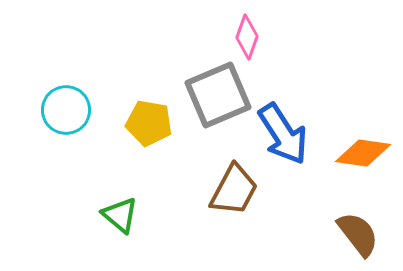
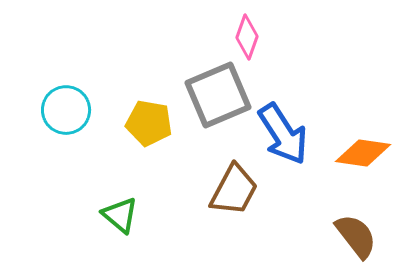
brown semicircle: moved 2 px left, 2 px down
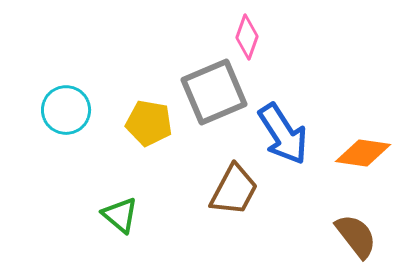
gray square: moved 4 px left, 3 px up
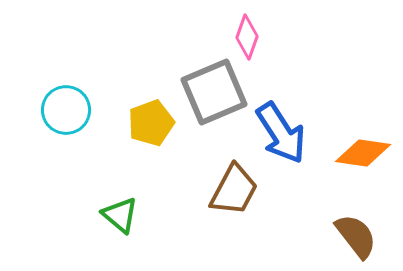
yellow pentagon: moved 2 px right; rotated 30 degrees counterclockwise
blue arrow: moved 2 px left, 1 px up
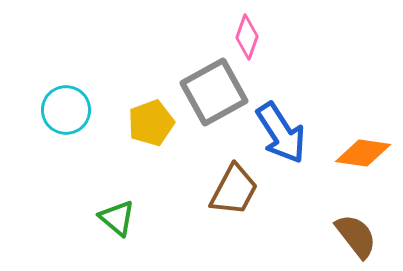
gray square: rotated 6 degrees counterclockwise
green triangle: moved 3 px left, 3 px down
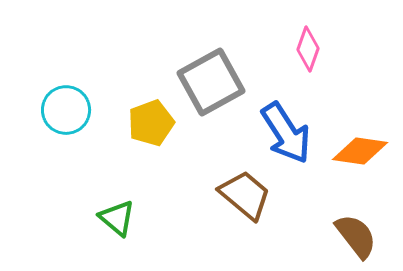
pink diamond: moved 61 px right, 12 px down
gray square: moved 3 px left, 10 px up
blue arrow: moved 5 px right
orange diamond: moved 3 px left, 2 px up
brown trapezoid: moved 11 px right, 5 px down; rotated 78 degrees counterclockwise
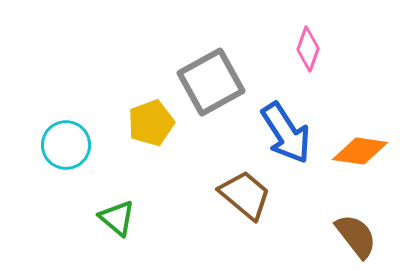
cyan circle: moved 35 px down
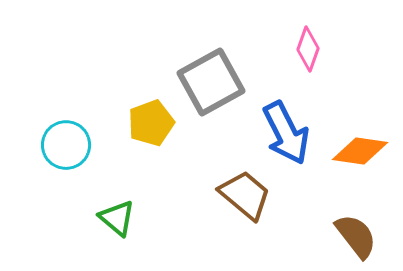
blue arrow: rotated 6 degrees clockwise
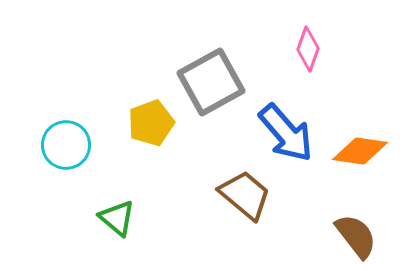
blue arrow: rotated 14 degrees counterclockwise
